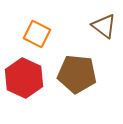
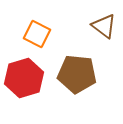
red hexagon: rotated 18 degrees clockwise
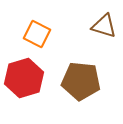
brown triangle: rotated 20 degrees counterclockwise
brown pentagon: moved 4 px right, 7 px down
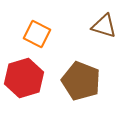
brown pentagon: rotated 15 degrees clockwise
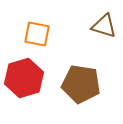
orange square: rotated 16 degrees counterclockwise
brown pentagon: moved 3 px down; rotated 12 degrees counterclockwise
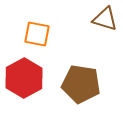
brown triangle: moved 1 px right, 7 px up
red hexagon: rotated 12 degrees counterclockwise
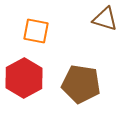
orange square: moved 1 px left, 3 px up
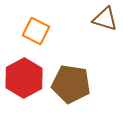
orange square: rotated 16 degrees clockwise
brown pentagon: moved 10 px left
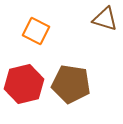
red hexagon: moved 6 px down; rotated 15 degrees clockwise
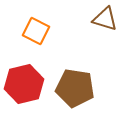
brown pentagon: moved 4 px right, 4 px down
